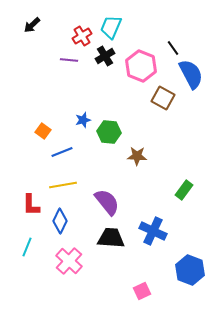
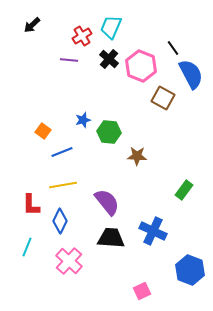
black cross: moved 4 px right, 3 px down; rotated 18 degrees counterclockwise
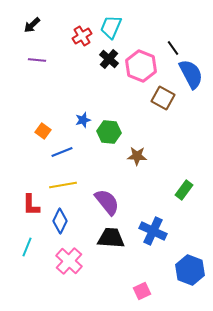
purple line: moved 32 px left
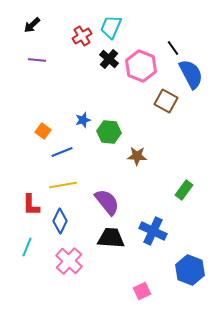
brown square: moved 3 px right, 3 px down
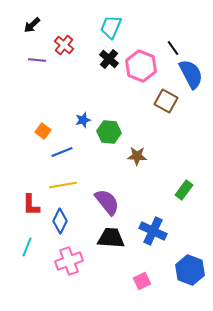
red cross: moved 18 px left, 9 px down; rotated 18 degrees counterclockwise
pink cross: rotated 28 degrees clockwise
pink square: moved 10 px up
